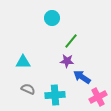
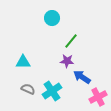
cyan cross: moved 3 px left, 4 px up; rotated 30 degrees counterclockwise
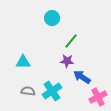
gray semicircle: moved 2 px down; rotated 16 degrees counterclockwise
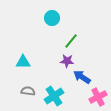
cyan cross: moved 2 px right, 5 px down
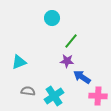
cyan triangle: moved 4 px left; rotated 21 degrees counterclockwise
pink cross: moved 1 px up; rotated 30 degrees clockwise
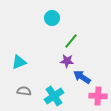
gray semicircle: moved 4 px left
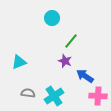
purple star: moved 2 px left; rotated 16 degrees clockwise
blue arrow: moved 3 px right, 1 px up
gray semicircle: moved 4 px right, 2 px down
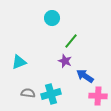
cyan cross: moved 3 px left, 2 px up; rotated 18 degrees clockwise
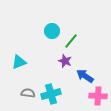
cyan circle: moved 13 px down
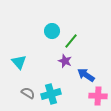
cyan triangle: rotated 49 degrees counterclockwise
blue arrow: moved 1 px right, 1 px up
gray semicircle: rotated 24 degrees clockwise
